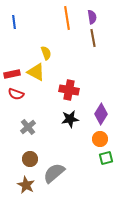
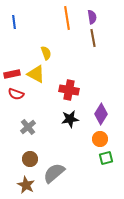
yellow triangle: moved 2 px down
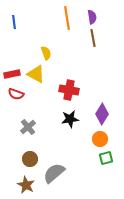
purple diamond: moved 1 px right
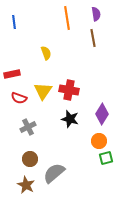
purple semicircle: moved 4 px right, 3 px up
yellow triangle: moved 7 px right, 17 px down; rotated 36 degrees clockwise
red semicircle: moved 3 px right, 4 px down
black star: rotated 24 degrees clockwise
gray cross: rotated 14 degrees clockwise
orange circle: moved 1 px left, 2 px down
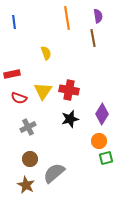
purple semicircle: moved 2 px right, 2 px down
black star: rotated 30 degrees counterclockwise
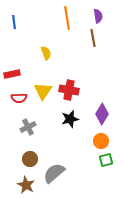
red semicircle: rotated 21 degrees counterclockwise
orange circle: moved 2 px right
green square: moved 2 px down
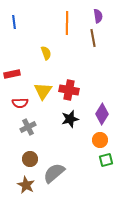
orange line: moved 5 px down; rotated 10 degrees clockwise
red semicircle: moved 1 px right, 5 px down
orange circle: moved 1 px left, 1 px up
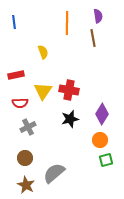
yellow semicircle: moved 3 px left, 1 px up
red rectangle: moved 4 px right, 1 px down
brown circle: moved 5 px left, 1 px up
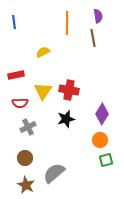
yellow semicircle: rotated 96 degrees counterclockwise
black star: moved 4 px left
